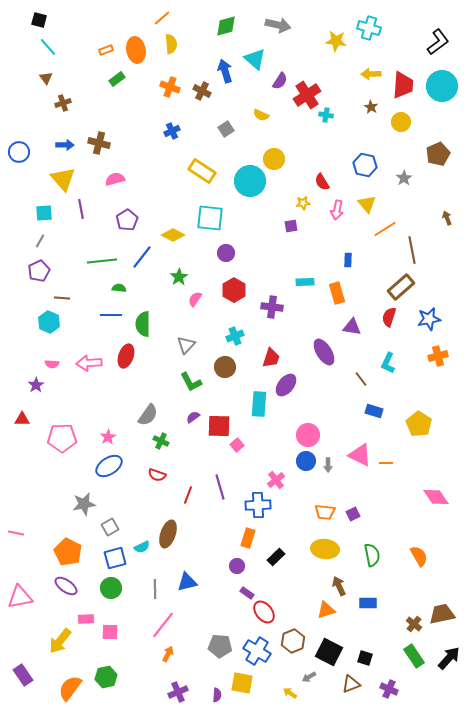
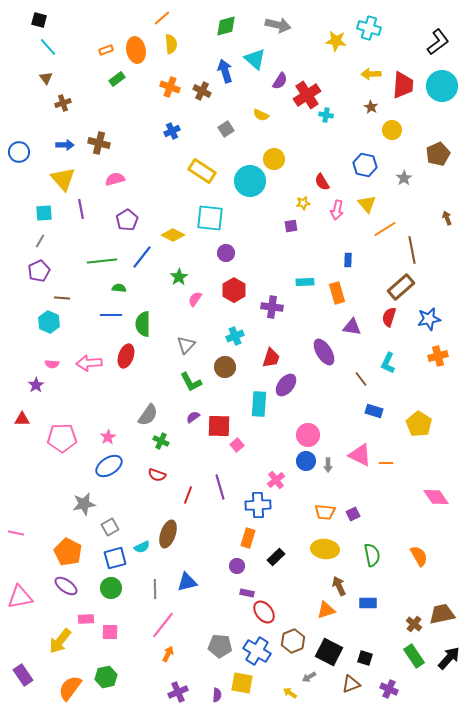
yellow circle at (401, 122): moved 9 px left, 8 px down
purple rectangle at (247, 593): rotated 24 degrees counterclockwise
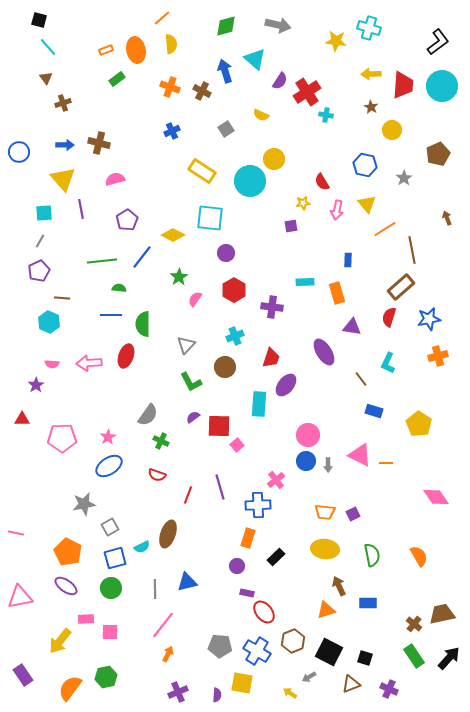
red cross at (307, 95): moved 3 px up
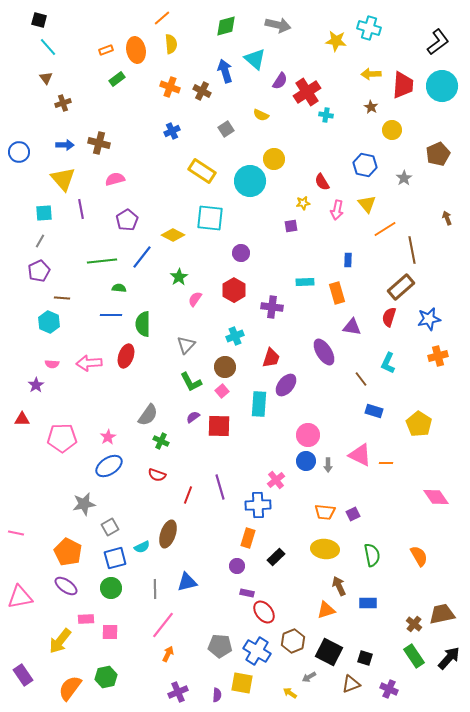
purple circle at (226, 253): moved 15 px right
pink square at (237, 445): moved 15 px left, 54 px up
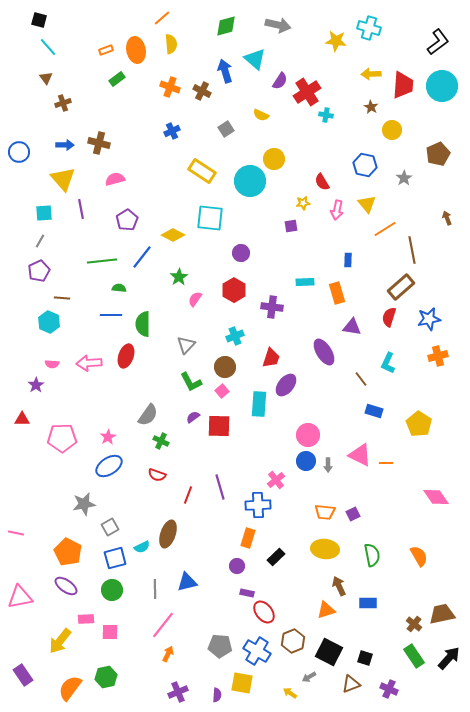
green circle at (111, 588): moved 1 px right, 2 px down
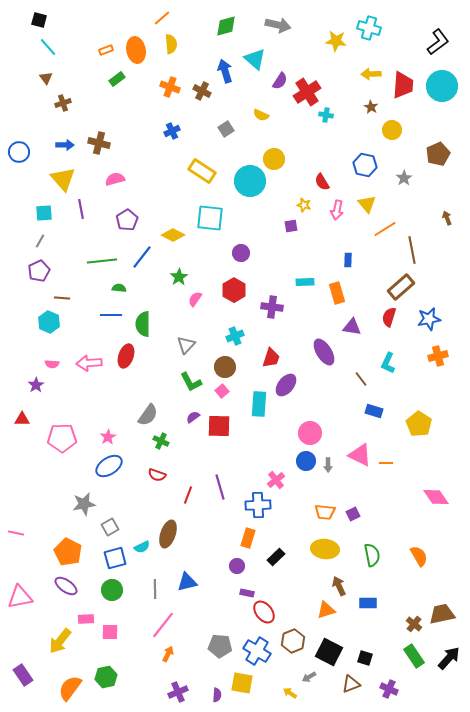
yellow star at (303, 203): moved 1 px right, 2 px down; rotated 24 degrees clockwise
pink circle at (308, 435): moved 2 px right, 2 px up
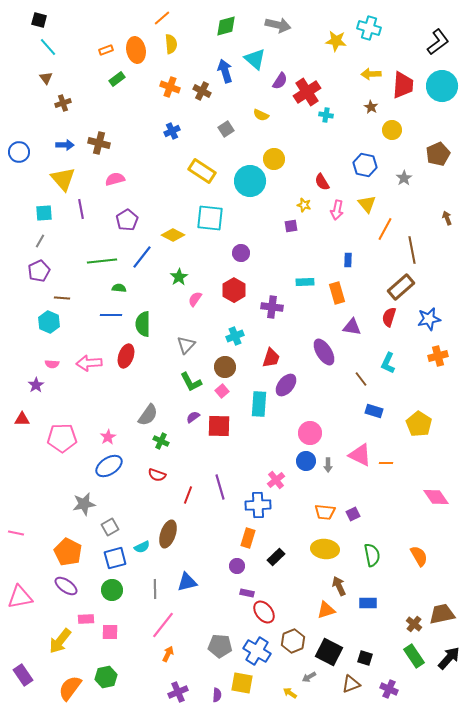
orange line at (385, 229): rotated 30 degrees counterclockwise
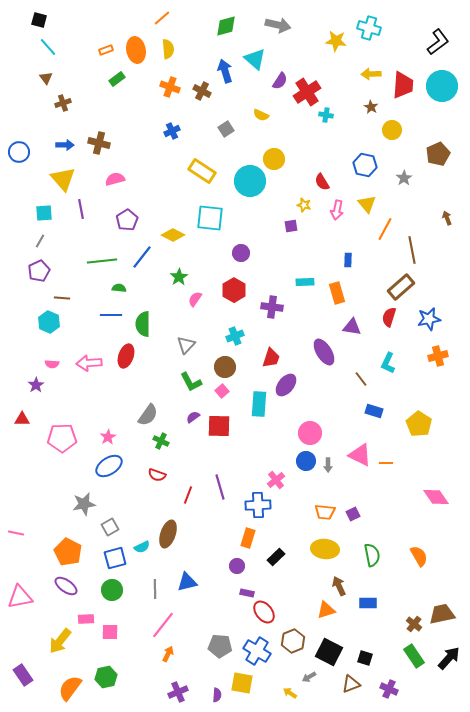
yellow semicircle at (171, 44): moved 3 px left, 5 px down
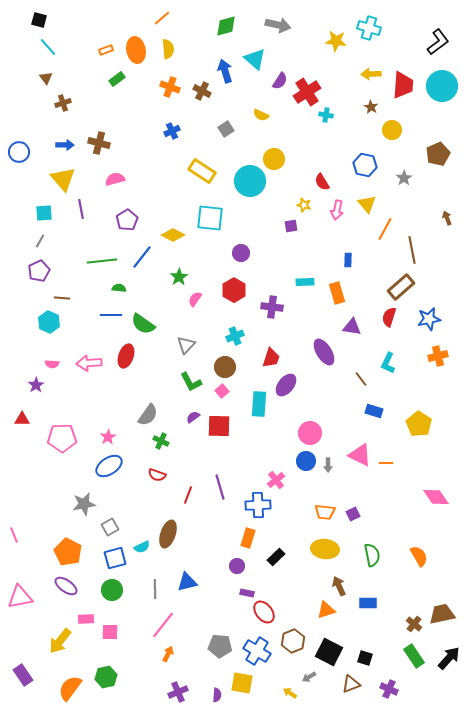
green semicircle at (143, 324): rotated 55 degrees counterclockwise
pink line at (16, 533): moved 2 px left, 2 px down; rotated 56 degrees clockwise
